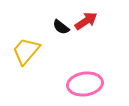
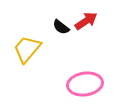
yellow trapezoid: moved 1 px right, 2 px up
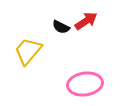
black semicircle: rotated 12 degrees counterclockwise
yellow trapezoid: moved 1 px right, 2 px down
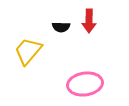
red arrow: moved 3 px right; rotated 125 degrees clockwise
black semicircle: rotated 24 degrees counterclockwise
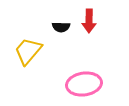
pink ellipse: moved 1 px left
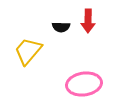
red arrow: moved 1 px left
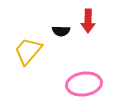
black semicircle: moved 4 px down
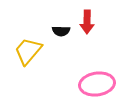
red arrow: moved 1 px left, 1 px down
pink ellipse: moved 13 px right
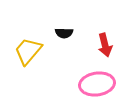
red arrow: moved 18 px right, 23 px down; rotated 15 degrees counterclockwise
black semicircle: moved 3 px right, 2 px down
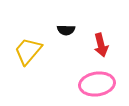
black semicircle: moved 2 px right, 3 px up
red arrow: moved 4 px left
